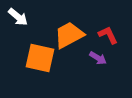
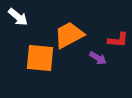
red L-shape: moved 10 px right, 5 px down; rotated 120 degrees clockwise
orange square: rotated 8 degrees counterclockwise
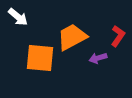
orange trapezoid: moved 3 px right, 2 px down
red L-shape: moved 4 px up; rotated 60 degrees counterclockwise
purple arrow: rotated 132 degrees clockwise
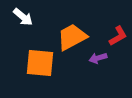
white arrow: moved 5 px right
red L-shape: rotated 25 degrees clockwise
orange square: moved 5 px down
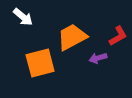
orange square: rotated 20 degrees counterclockwise
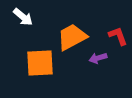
red L-shape: rotated 80 degrees counterclockwise
orange square: rotated 12 degrees clockwise
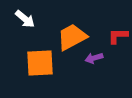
white arrow: moved 2 px right, 2 px down
red L-shape: rotated 70 degrees counterclockwise
purple arrow: moved 4 px left
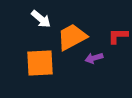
white arrow: moved 16 px right
